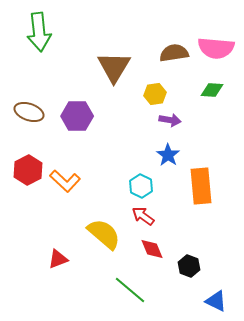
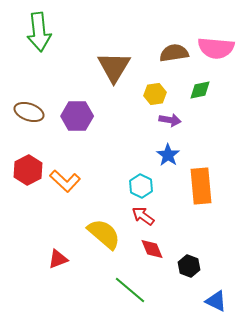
green diamond: moved 12 px left; rotated 15 degrees counterclockwise
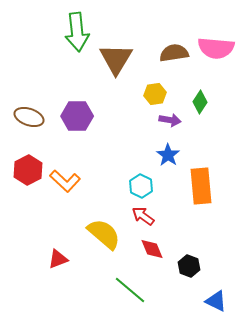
green arrow: moved 38 px right
brown triangle: moved 2 px right, 8 px up
green diamond: moved 12 px down; rotated 45 degrees counterclockwise
brown ellipse: moved 5 px down
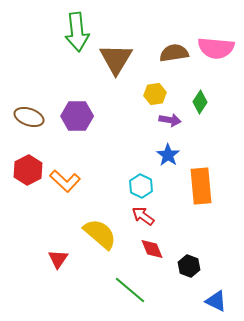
yellow semicircle: moved 4 px left
red triangle: rotated 35 degrees counterclockwise
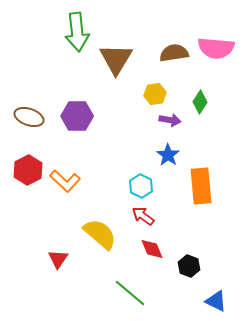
green line: moved 3 px down
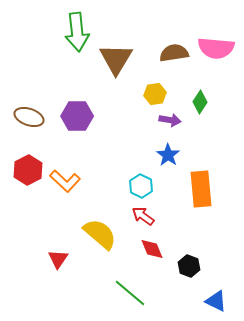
orange rectangle: moved 3 px down
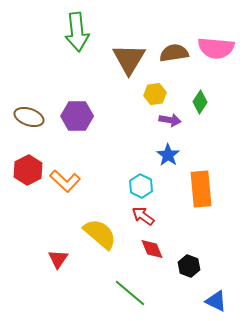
brown triangle: moved 13 px right
